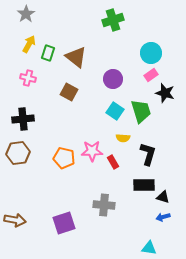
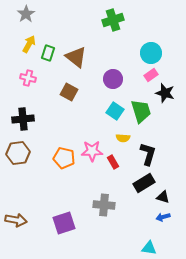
black rectangle: moved 2 px up; rotated 30 degrees counterclockwise
brown arrow: moved 1 px right
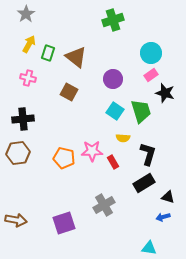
black triangle: moved 5 px right
gray cross: rotated 35 degrees counterclockwise
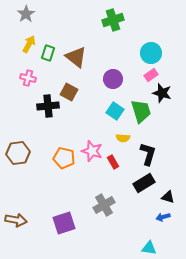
black star: moved 3 px left
black cross: moved 25 px right, 13 px up
pink star: rotated 20 degrees clockwise
